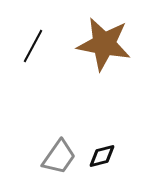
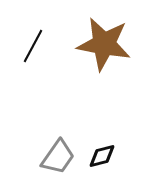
gray trapezoid: moved 1 px left
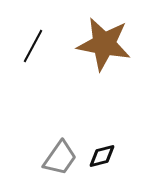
gray trapezoid: moved 2 px right, 1 px down
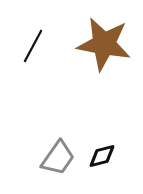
gray trapezoid: moved 2 px left
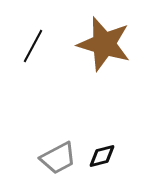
brown star: rotated 6 degrees clockwise
gray trapezoid: rotated 27 degrees clockwise
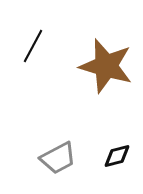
brown star: moved 2 px right, 22 px down
black diamond: moved 15 px right
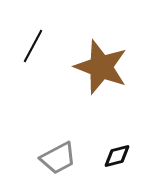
brown star: moved 5 px left, 1 px down; rotated 4 degrees clockwise
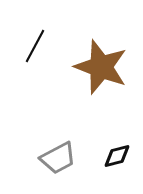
black line: moved 2 px right
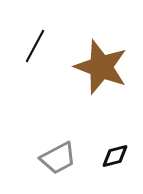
black diamond: moved 2 px left
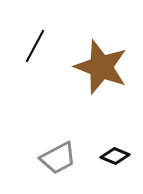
black diamond: rotated 36 degrees clockwise
